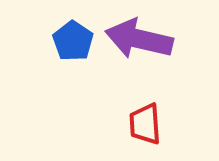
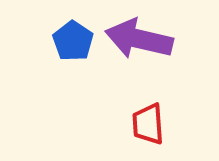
red trapezoid: moved 3 px right
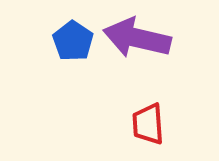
purple arrow: moved 2 px left, 1 px up
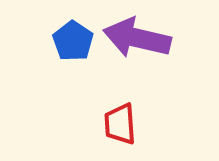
red trapezoid: moved 28 px left
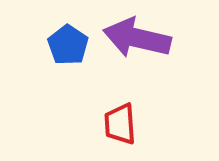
blue pentagon: moved 5 px left, 4 px down
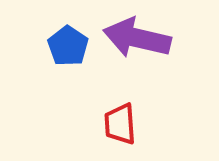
blue pentagon: moved 1 px down
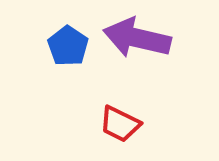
red trapezoid: rotated 60 degrees counterclockwise
